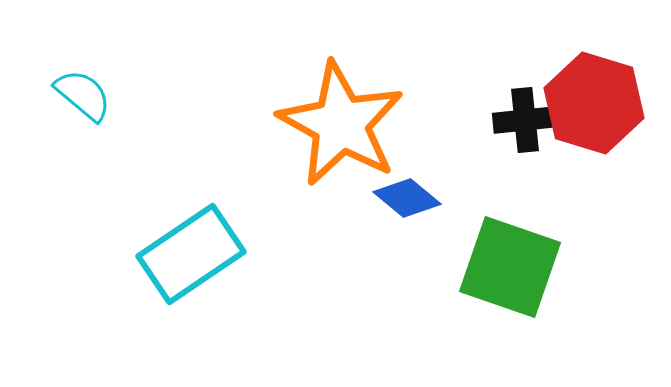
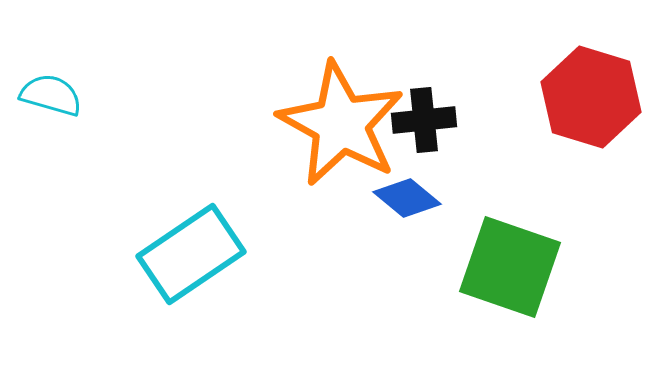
cyan semicircle: moved 32 px left; rotated 24 degrees counterclockwise
red hexagon: moved 3 px left, 6 px up
black cross: moved 101 px left
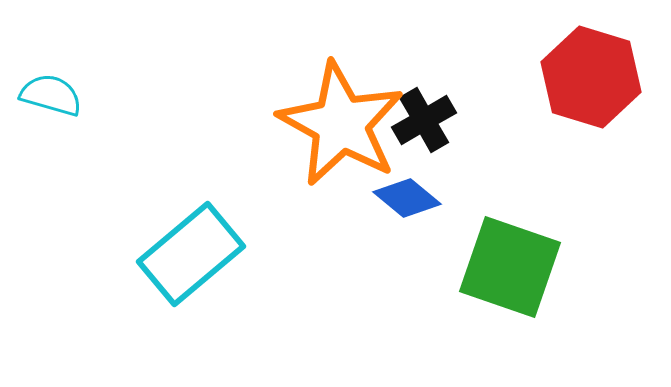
red hexagon: moved 20 px up
black cross: rotated 24 degrees counterclockwise
cyan rectangle: rotated 6 degrees counterclockwise
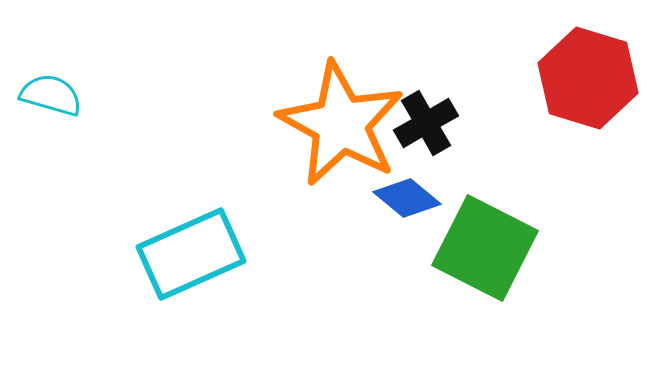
red hexagon: moved 3 px left, 1 px down
black cross: moved 2 px right, 3 px down
cyan rectangle: rotated 16 degrees clockwise
green square: moved 25 px left, 19 px up; rotated 8 degrees clockwise
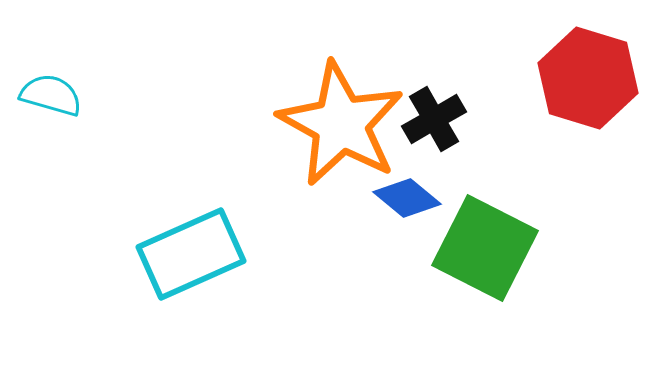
black cross: moved 8 px right, 4 px up
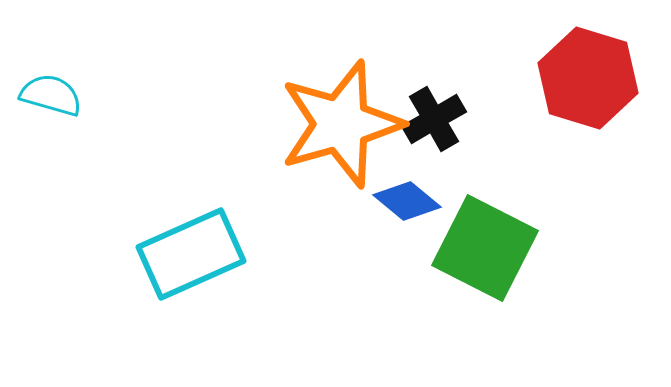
orange star: rotated 27 degrees clockwise
blue diamond: moved 3 px down
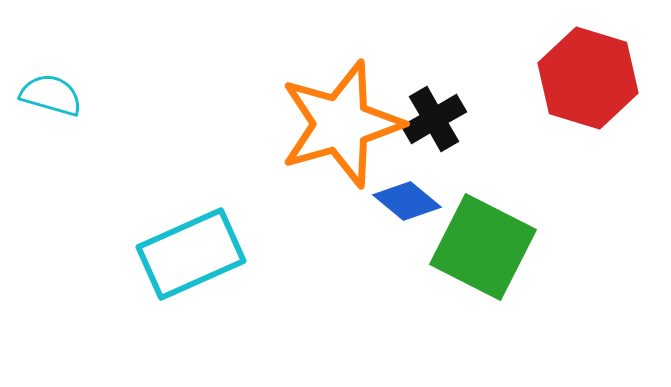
green square: moved 2 px left, 1 px up
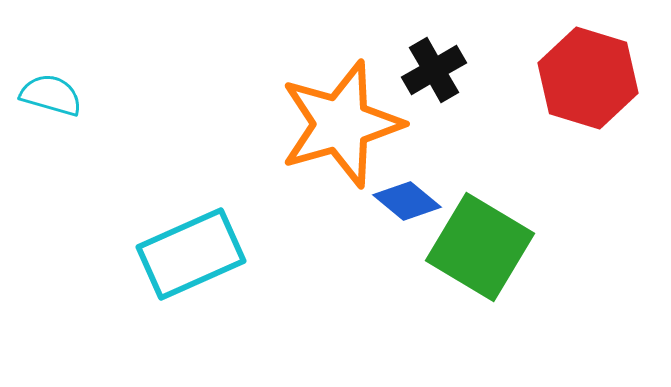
black cross: moved 49 px up
green square: moved 3 px left; rotated 4 degrees clockwise
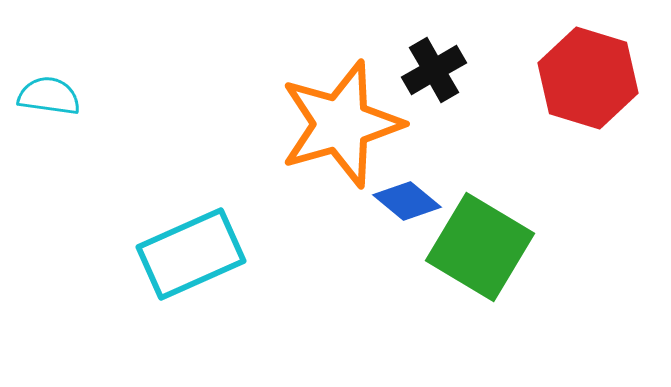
cyan semicircle: moved 2 px left, 1 px down; rotated 8 degrees counterclockwise
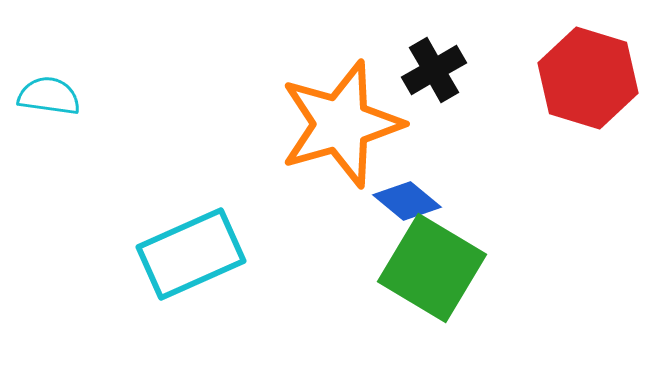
green square: moved 48 px left, 21 px down
